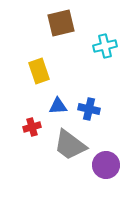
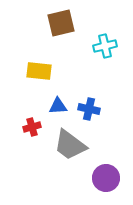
yellow rectangle: rotated 65 degrees counterclockwise
purple circle: moved 13 px down
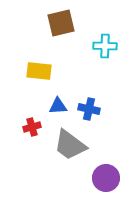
cyan cross: rotated 15 degrees clockwise
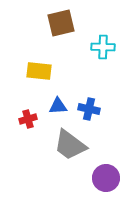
cyan cross: moved 2 px left, 1 px down
red cross: moved 4 px left, 8 px up
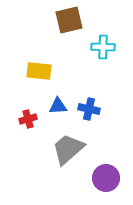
brown square: moved 8 px right, 3 px up
gray trapezoid: moved 2 px left, 4 px down; rotated 102 degrees clockwise
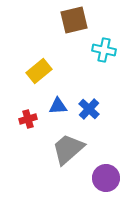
brown square: moved 5 px right
cyan cross: moved 1 px right, 3 px down; rotated 10 degrees clockwise
yellow rectangle: rotated 45 degrees counterclockwise
blue cross: rotated 30 degrees clockwise
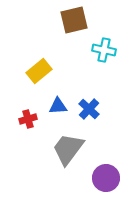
gray trapezoid: rotated 12 degrees counterclockwise
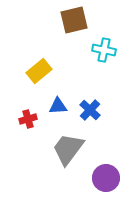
blue cross: moved 1 px right, 1 px down
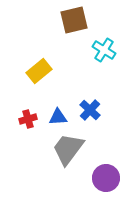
cyan cross: rotated 20 degrees clockwise
blue triangle: moved 11 px down
